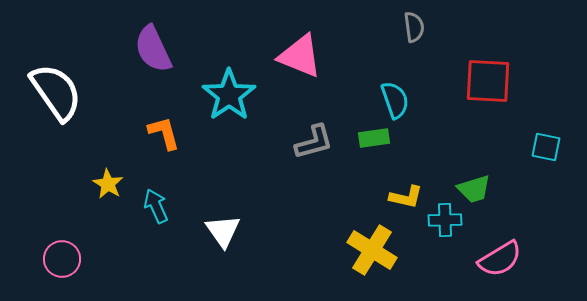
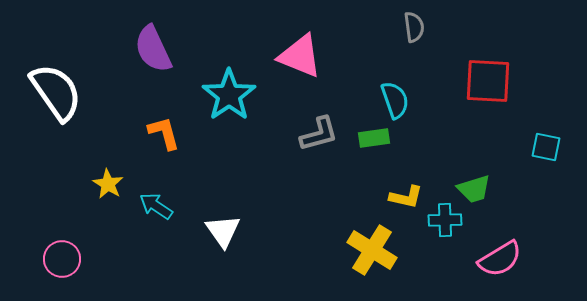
gray L-shape: moved 5 px right, 8 px up
cyan arrow: rotated 32 degrees counterclockwise
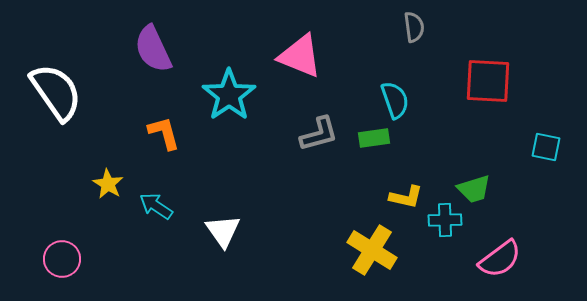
pink semicircle: rotated 6 degrees counterclockwise
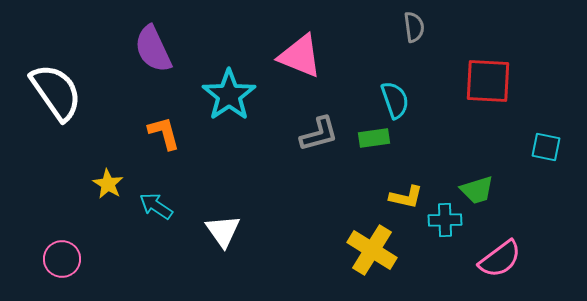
green trapezoid: moved 3 px right, 1 px down
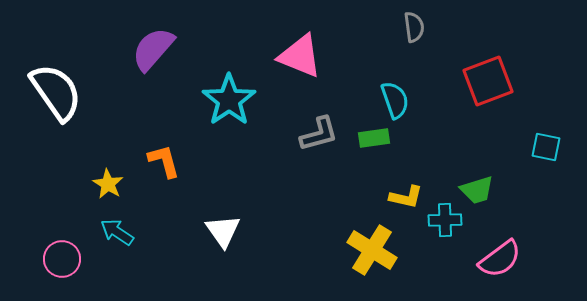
purple semicircle: rotated 66 degrees clockwise
red square: rotated 24 degrees counterclockwise
cyan star: moved 5 px down
orange L-shape: moved 28 px down
cyan arrow: moved 39 px left, 26 px down
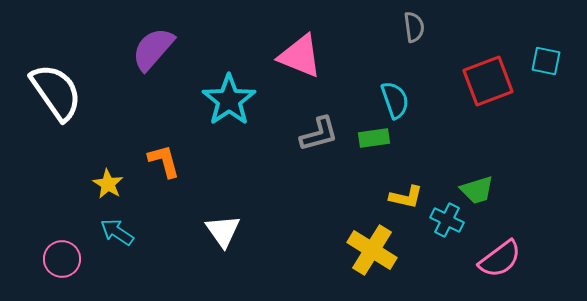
cyan square: moved 86 px up
cyan cross: moved 2 px right; rotated 28 degrees clockwise
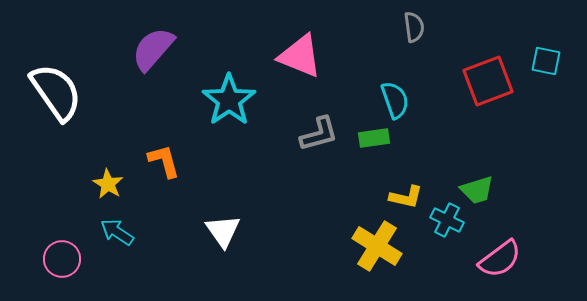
yellow cross: moved 5 px right, 4 px up
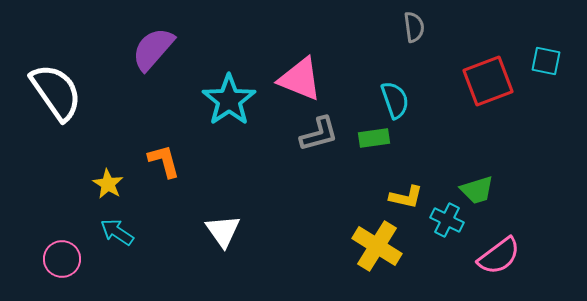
pink triangle: moved 23 px down
pink semicircle: moved 1 px left, 3 px up
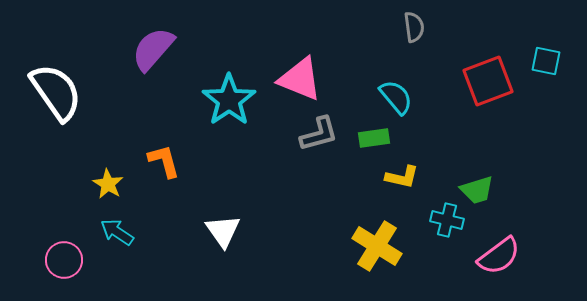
cyan semicircle: moved 1 px right, 3 px up; rotated 21 degrees counterclockwise
yellow L-shape: moved 4 px left, 20 px up
cyan cross: rotated 12 degrees counterclockwise
pink circle: moved 2 px right, 1 px down
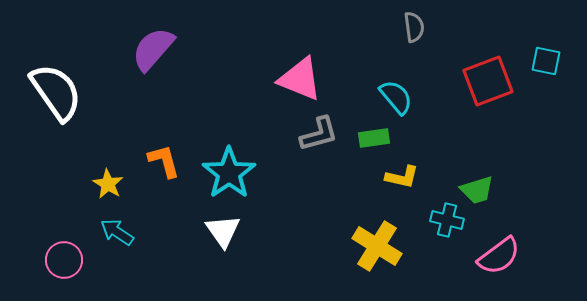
cyan star: moved 73 px down
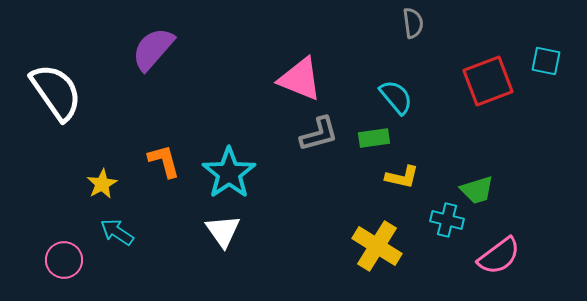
gray semicircle: moved 1 px left, 4 px up
yellow star: moved 6 px left; rotated 12 degrees clockwise
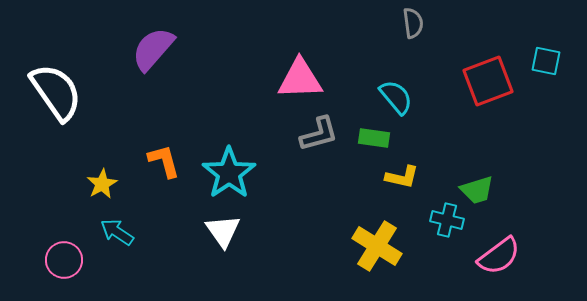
pink triangle: rotated 24 degrees counterclockwise
green rectangle: rotated 16 degrees clockwise
